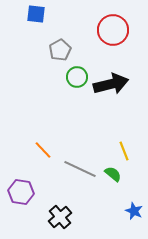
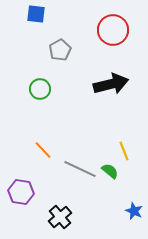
green circle: moved 37 px left, 12 px down
green semicircle: moved 3 px left, 3 px up
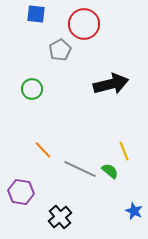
red circle: moved 29 px left, 6 px up
green circle: moved 8 px left
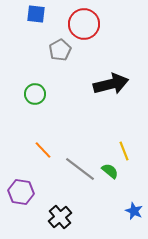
green circle: moved 3 px right, 5 px down
gray line: rotated 12 degrees clockwise
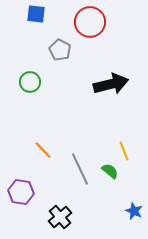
red circle: moved 6 px right, 2 px up
gray pentagon: rotated 15 degrees counterclockwise
green circle: moved 5 px left, 12 px up
gray line: rotated 28 degrees clockwise
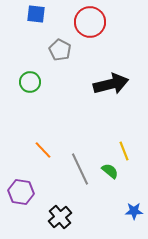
blue star: rotated 24 degrees counterclockwise
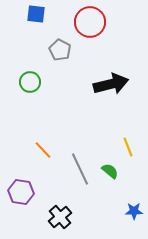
yellow line: moved 4 px right, 4 px up
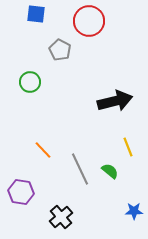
red circle: moved 1 px left, 1 px up
black arrow: moved 4 px right, 17 px down
black cross: moved 1 px right
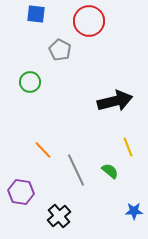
gray line: moved 4 px left, 1 px down
black cross: moved 2 px left, 1 px up
